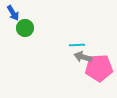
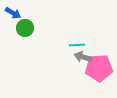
blue arrow: rotated 28 degrees counterclockwise
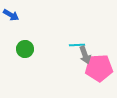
blue arrow: moved 2 px left, 2 px down
green circle: moved 21 px down
gray arrow: moved 2 px right, 2 px up; rotated 126 degrees counterclockwise
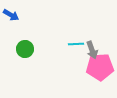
cyan line: moved 1 px left, 1 px up
gray arrow: moved 7 px right, 5 px up
pink pentagon: moved 1 px right, 1 px up
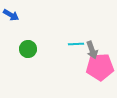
green circle: moved 3 px right
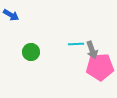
green circle: moved 3 px right, 3 px down
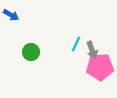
cyan line: rotated 63 degrees counterclockwise
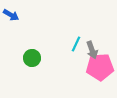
green circle: moved 1 px right, 6 px down
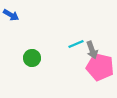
cyan line: rotated 42 degrees clockwise
pink pentagon: rotated 16 degrees clockwise
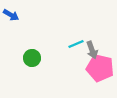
pink pentagon: moved 1 px down
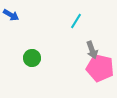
cyan line: moved 23 px up; rotated 35 degrees counterclockwise
